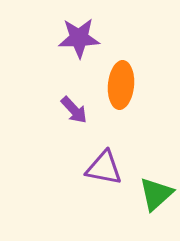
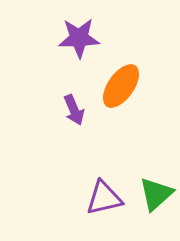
orange ellipse: moved 1 px down; rotated 30 degrees clockwise
purple arrow: rotated 20 degrees clockwise
purple triangle: moved 30 px down; rotated 24 degrees counterclockwise
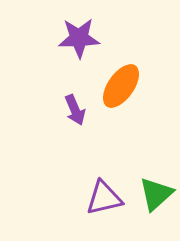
purple arrow: moved 1 px right
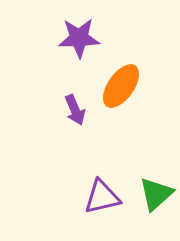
purple triangle: moved 2 px left, 1 px up
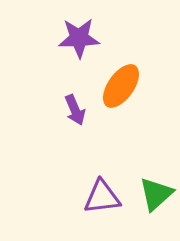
purple triangle: rotated 6 degrees clockwise
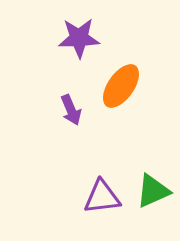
purple arrow: moved 4 px left
green triangle: moved 3 px left, 3 px up; rotated 18 degrees clockwise
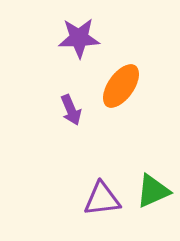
purple triangle: moved 2 px down
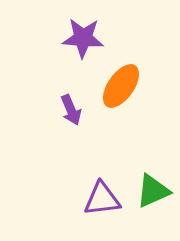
purple star: moved 4 px right; rotated 6 degrees clockwise
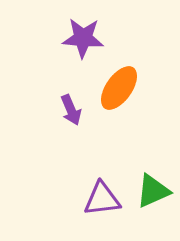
orange ellipse: moved 2 px left, 2 px down
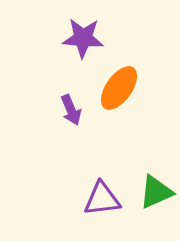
green triangle: moved 3 px right, 1 px down
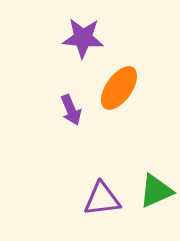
green triangle: moved 1 px up
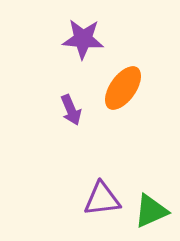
purple star: moved 1 px down
orange ellipse: moved 4 px right
green triangle: moved 5 px left, 20 px down
